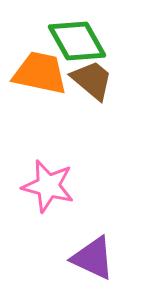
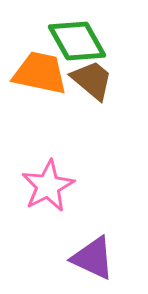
pink star: rotated 30 degrees clockwise
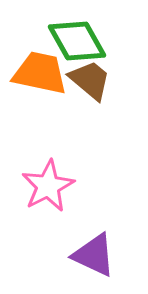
brown trapezoid: moved 2 px left
purple triangle: moved 1 px right, 3 px up
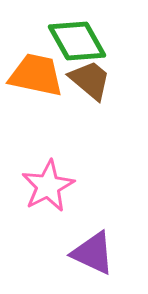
orange trapezoid: moved 4 px left, 2 px down
purple triangle: moved 1 px left, 2 px up
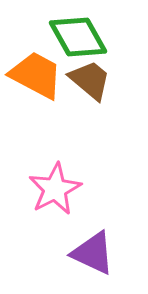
green diamond: moved 1 px right, 4 px up
orange trapezoid: rotated 16 degrees clockwise
pink star: moved 7 px right, 3 px down
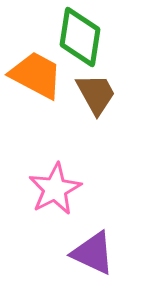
green diamond: moved 2 px right; rotated 38 degrees clockwise
brown trapezoid: moved 6 px right, 14 px down; rotated 21 degrees clockwise
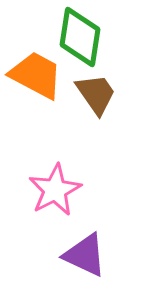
brown trapezoid: rotated 6 degrees counterclockwise
pink star: moved 1 px down
purple triangle: moved 8 px left, 2 px down
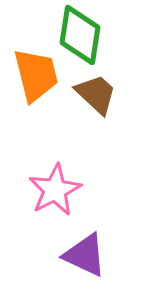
green diamond: moved 2 px up
orange trapezoid: rotated 48 degrees clockwise
brown trapezoid: rotated 12 degrees counterclockwise
